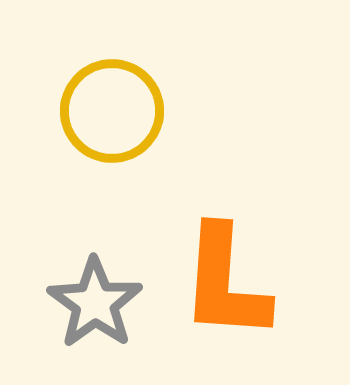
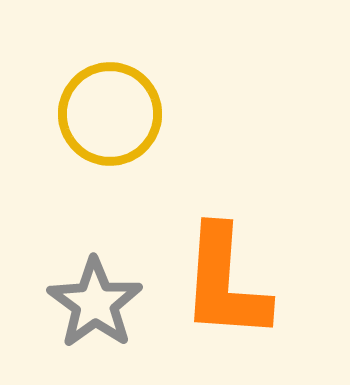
yellow circle: moved 2 px left, 3 px down
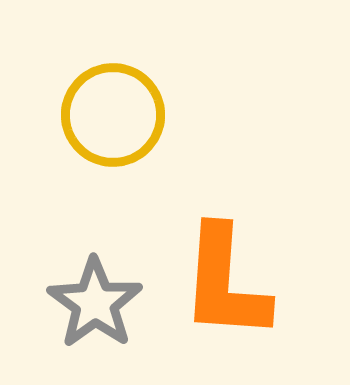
yellow circle: moved 3 px right, 1 px down
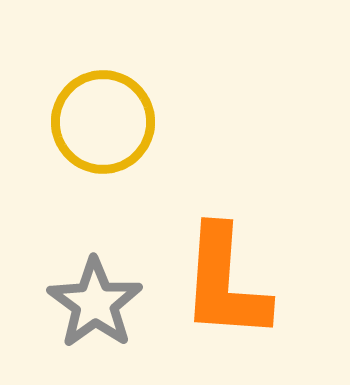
yellow circle: moved 10 px left, 7 px down
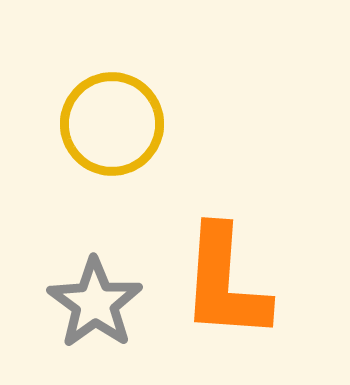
yellow circle: moved 9 px right, 2 px down
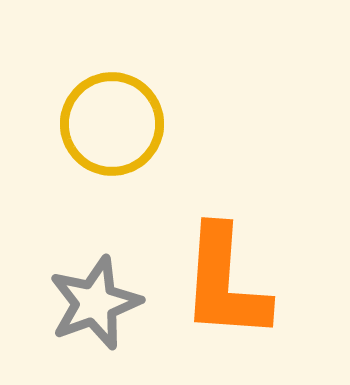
gray star: rotated 16 degrees clockwise
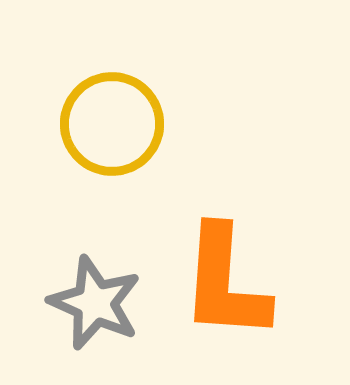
gray star: rotated 28 degrees counterclockwise
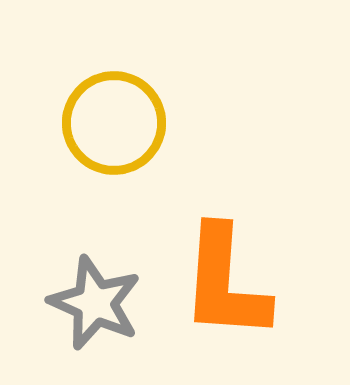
yellow circle: moved 2 px right, 1 px up
